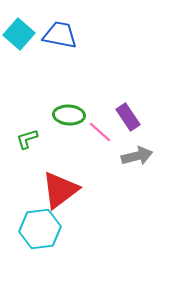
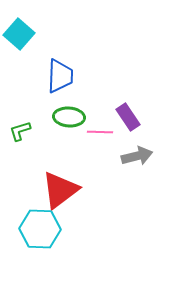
blue trapezoid: moved 41 px down; rotated 81 degrees clockwise
green ellipse: moved 2 px down
pink line: rotated 40 degrees counterclockwise
green L-shape: moved 7 px left, 8 px up
cyan hexagon: rotated 9 degrees clockwise
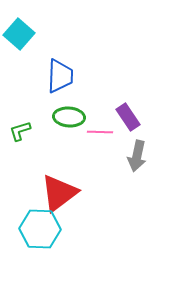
gray arrow: rotated 116 degrees clockwise
red triangle: moved 1 px left, 3 px down
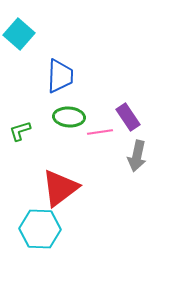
pink line: rotated 10 degrees counterclockwise
red triangle: moved 1 px right, 5 px up
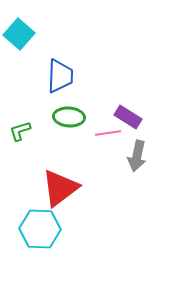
purple rectangle: rotated 24 degrees counterclockwise
pink line: moved 8 px right, 1 px down
